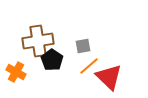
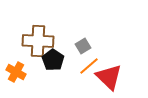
brown cross: rotated 12 degrees clockwise
gray square: rotated 21 degrees counterclockwise
black pentagon: moved 1 px right
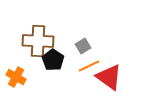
orange line: rotated 15 degrees clockwise
orange cross: moved 5 px down
red triangle: rotated 8 degrees counterclockwise
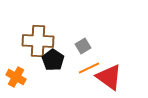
orange line: moved 2 px down
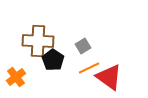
orange cross: rotated 24 degrees clockwise
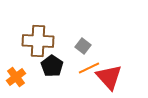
gray square: rotated 21 degrees counterclockwise
black pentagon: moved 1 px left, 6 px down
red triangle: rotated 12 degrees clockwise
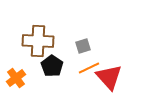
gray square: rotated 35 degrees clockwise
orange cross: moved 1 px down
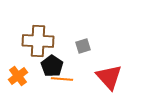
orange line: moved 27 px left, 11 px down; rotated 30 degrees clockwise
orange cross: moved 2 px right, 2 px up
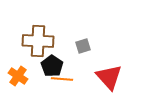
orange cross: rotated 18 degrees counterclockwise
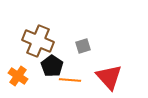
brown cross: rotated 20 degrees clockwise
orange line: moved 8 px right, 1 px down
